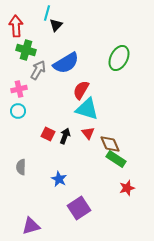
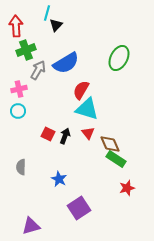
green cross: rotated 36 degrees counterclockwise
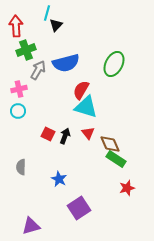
green ellipse: moved 5 px left, 6 px down
blue semicircle: rotated 16 degrees clockwise
cyan triangle: moved 1 px left, 2 px up
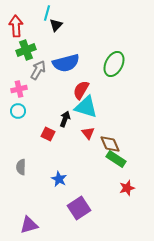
black arrow: moved 17 px up
purple triangle: moved 2 px left, 1 px up
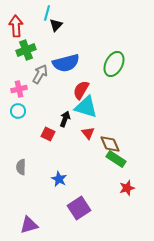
gray arrow: moved 2 px right, 4 px down
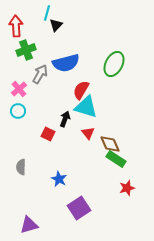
pink cross: rotated 28 degrees counterclockwise
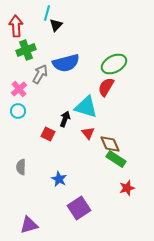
green ellipse: rotated 35 degrees clockwise
red semicircle: moved 25 px right, 3 px up
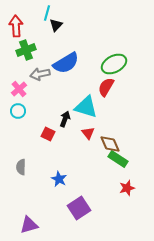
blue semicircle: rotated 16 degrees counterclockwise
gray arrow: rotated 132 degrees counterclockwise
green rectangle: moved 2 px right
